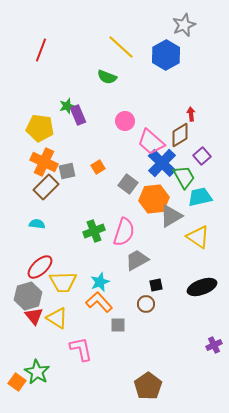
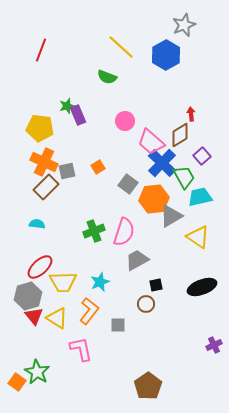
orange L-shape at (99, 302): moved 10 px left, 9 px down; rotated 80 degrees clockwise
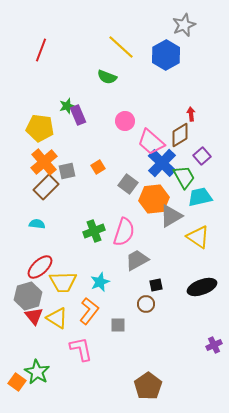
orange cross at (44, 162): rotated 24 degrees clockwise
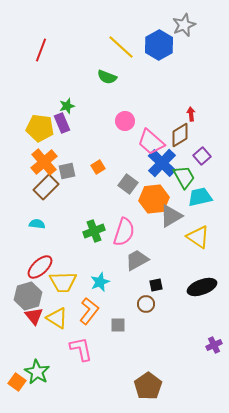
blue hexagon at (166, 55): moved 7 px left, 10 px up
purple rectangle at (78, 115): moved 16 px left, 8 px down
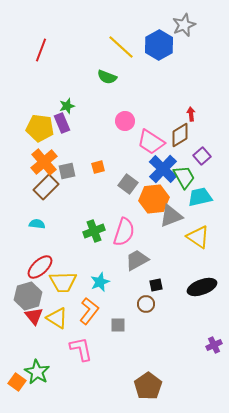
pink trapezoid at (151, 142): rotated 8 degrees counterclockwise
blue cross at (162, 163): moved 1 px right, 6 px down
orange square at (98, 167): rotated 16 degrees clockwise
gray triangle at (171, 216): rotated 10 degrees clockwise
